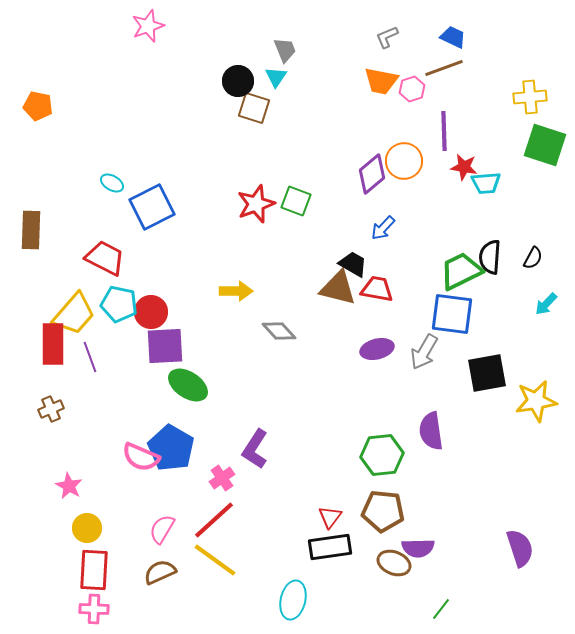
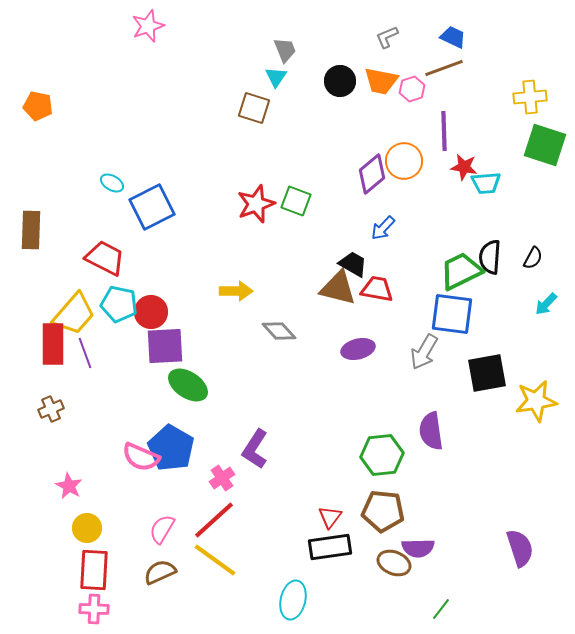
black circle at (238, 81): moved 102 px right
purple ellipse at (377, 349): moved 19 px left
purple line at (90, 357): moved 5 px left, 4 px up
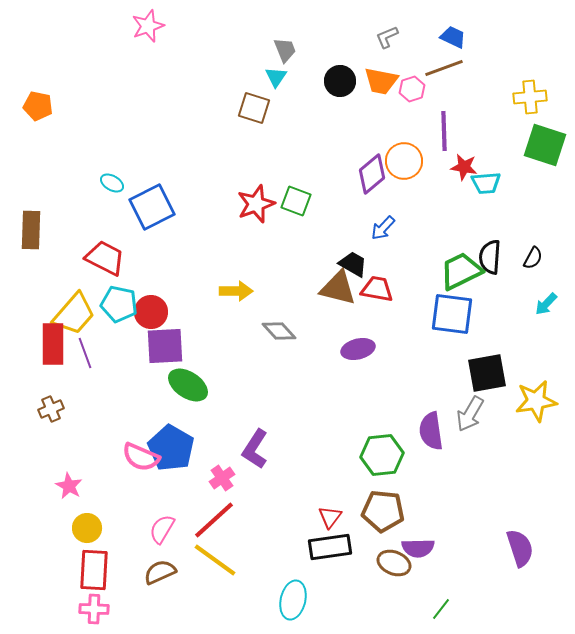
gray arrow at (424, 352): moved 46 px right, 62 px down
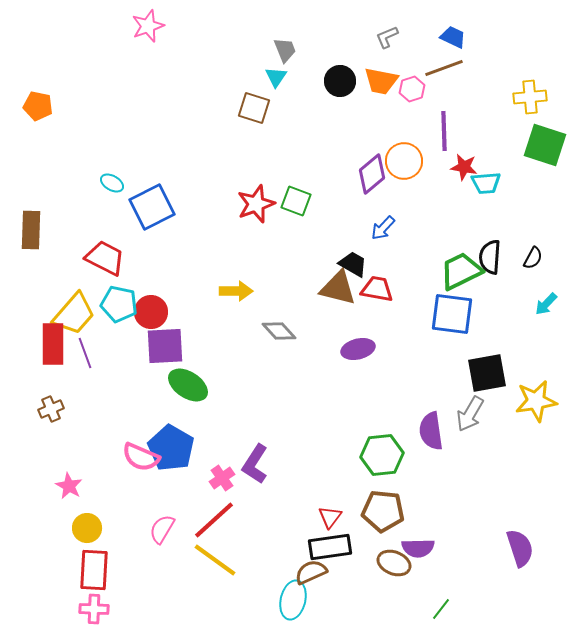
purple L-shape at (255, 449): moved 15 px down
brown semicircle at (160, 572): moved 151 px right
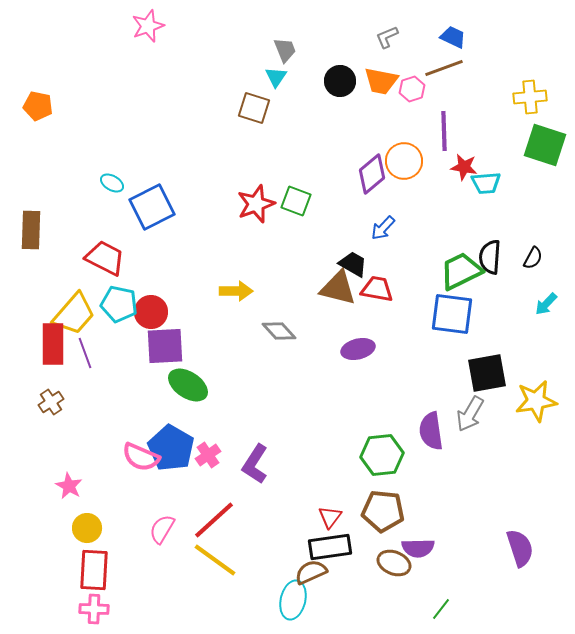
brown cross at (51, 409): moved 7 px up; rotated 10 degrees counterclockwise
pink cross at (222, 478): moved 14 px left, 23 px up
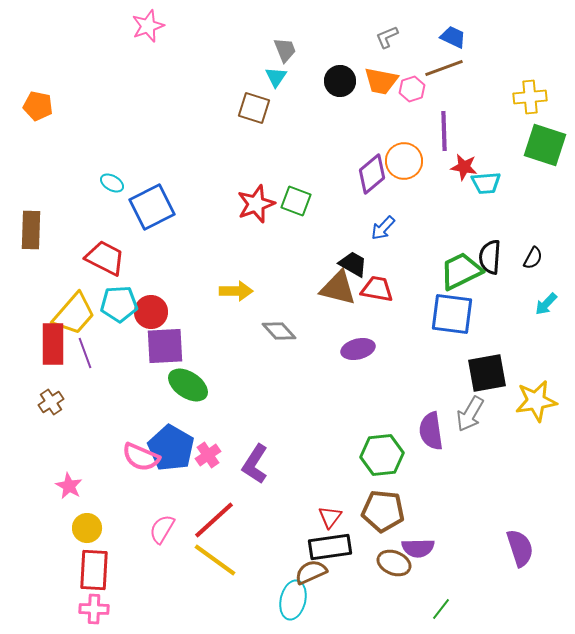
cyan pentagon at (119, 304): rotated 15 degrees counterclockwise
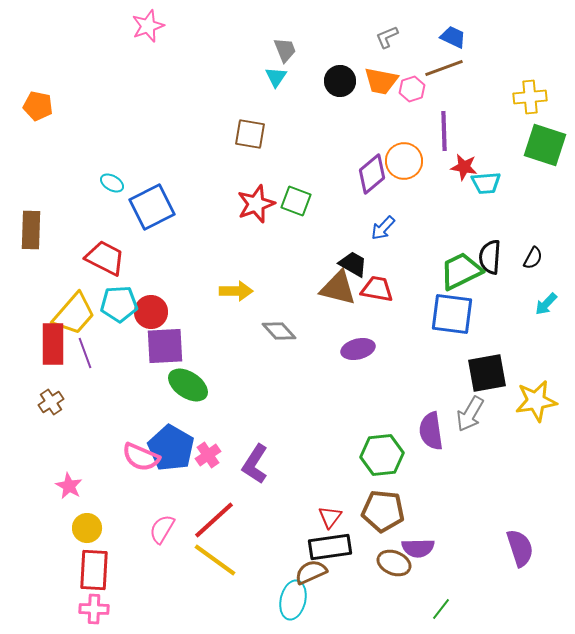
brown square at (254, 108): moved 4 px left, 26 px down; rotated 8 degrees counterclockwise
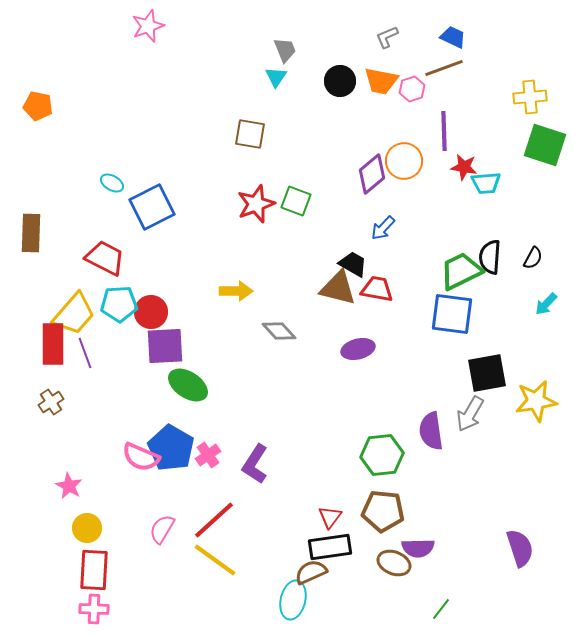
brown rectangle at (31, 230): moved 3 px down
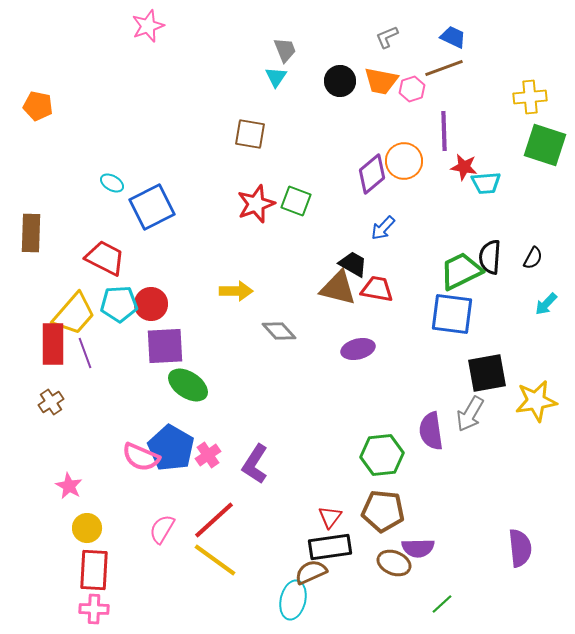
red circle at (151, 312): moved 8 px up
purple semicircle at (520, 548): rotated 12 degrees clockwise
green line at (441, 609): moved 1 px right, 5 px up; rotated 10 degrees clockwise
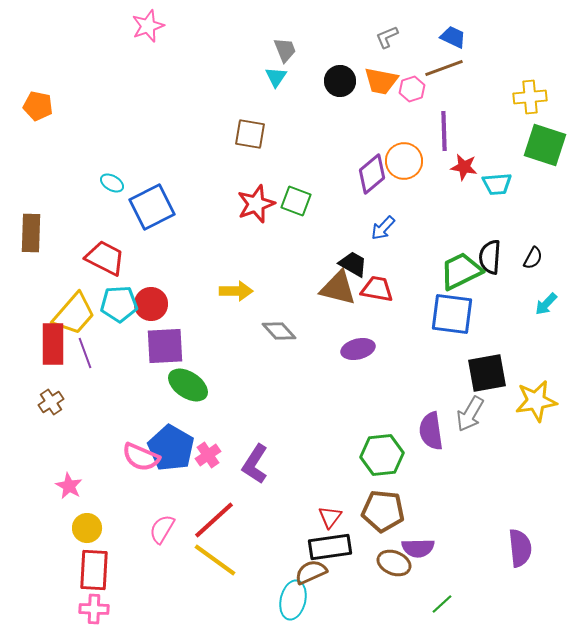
cyan trapezoid at (486, 183): moved 11 px right, 1 px down
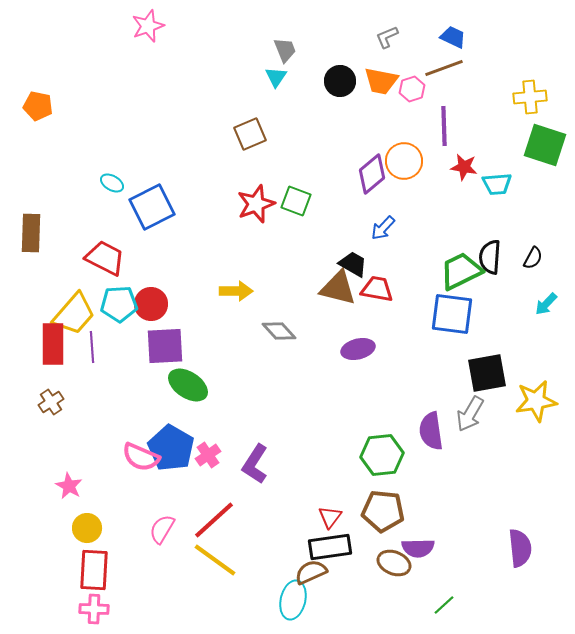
purple line at (444, 131): moved 5 px up
brown square at (250, 134): rotated 32 degrees counterclockwise
purple line at (85, 353): moved 7 px right, 6 px up; rotated 16 degrees clockwise
green line at (442, 604): moved 2 px right, 1 px down
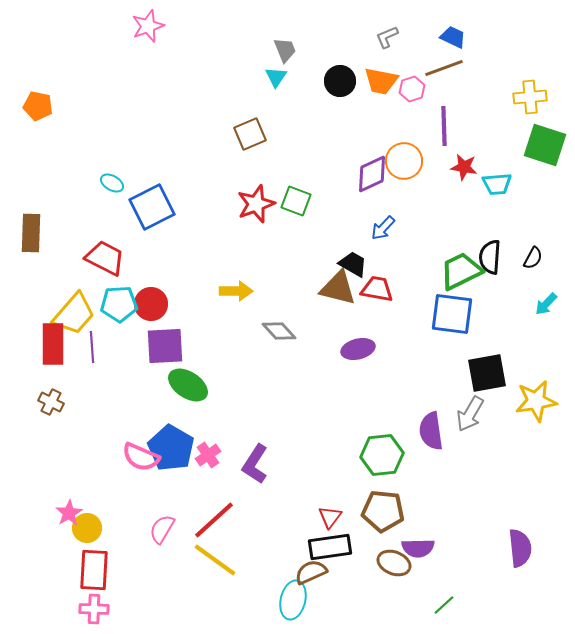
purple diamond at (372, 174): rotated 15 degrees clockwise
brown cross at (51, 402): rotated 30 degrees counterclockwise
pink star at (69, 486): moved 27 px down; rotated 12 degrees clockwise
